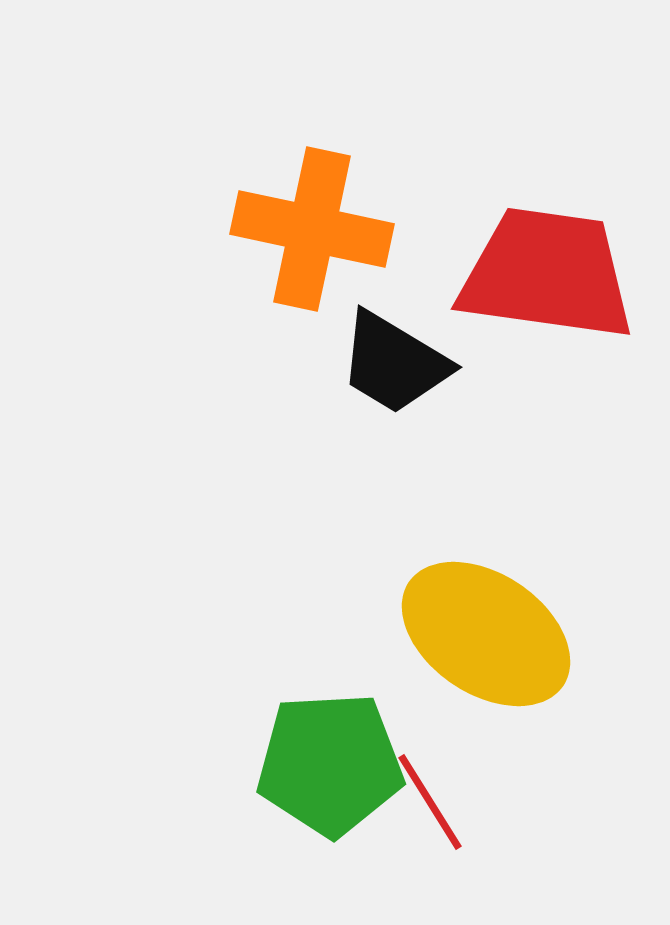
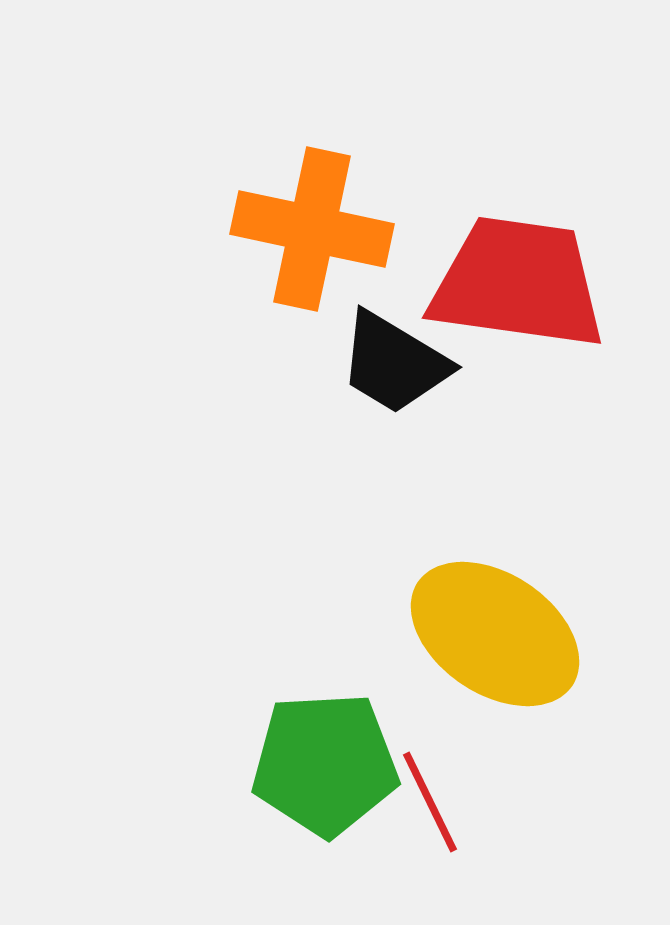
red trapezoid: moved 29 px left, 9 px down
yellow ellipse: moved 9 px right
green pentagon: moved 5 px left
red line: rotated 6 degrees clockwise
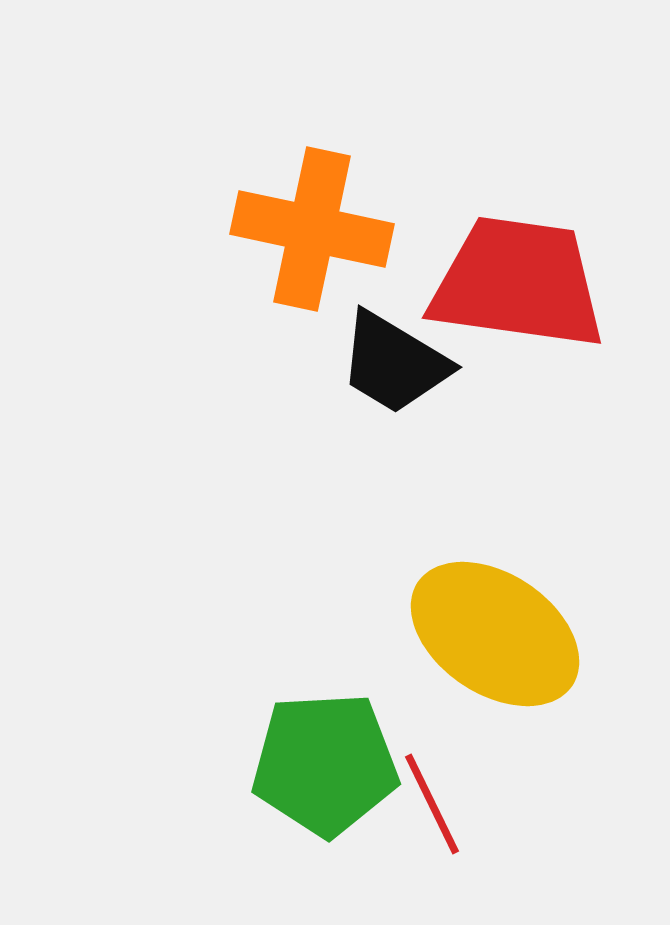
red line: moved 2 px right, 2 px down
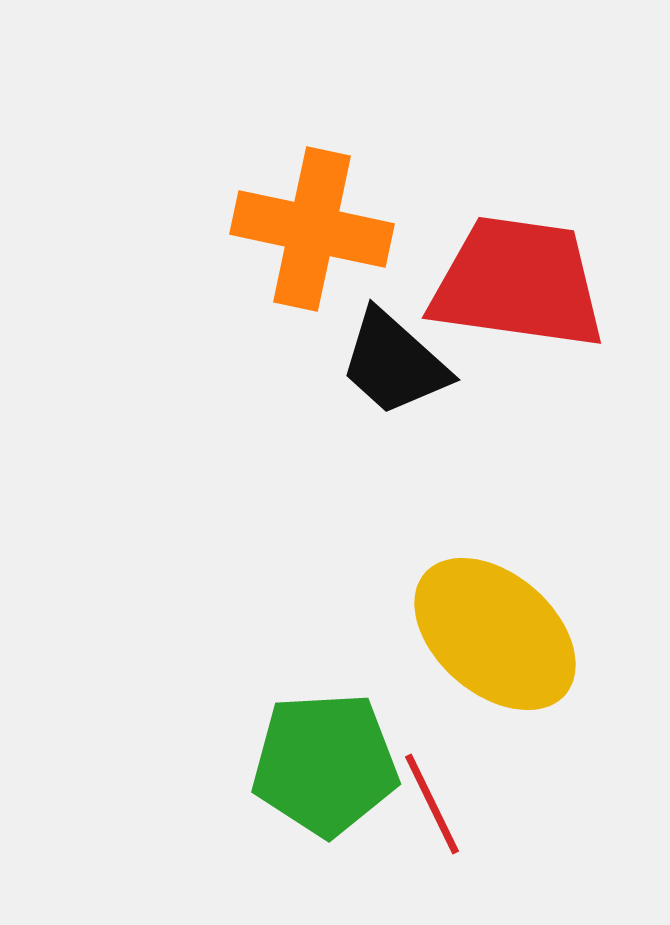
black trapezoid: rotated 11 degrees clockwise
yellow ellipse: rotated 7 degrees clockwise
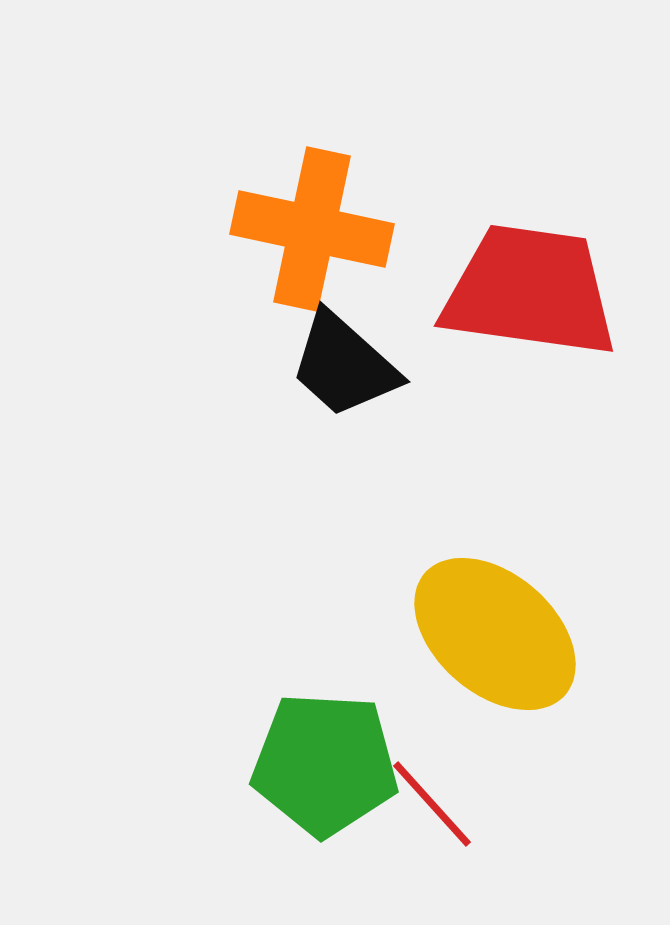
red trapezoid: moved 12 px right, 8 px down
black trapezoid: moved 50 px left, 2 px down
green pentagon: rotated 6 degrees clockwise
red line: rotated 16 degrees counterclockwise
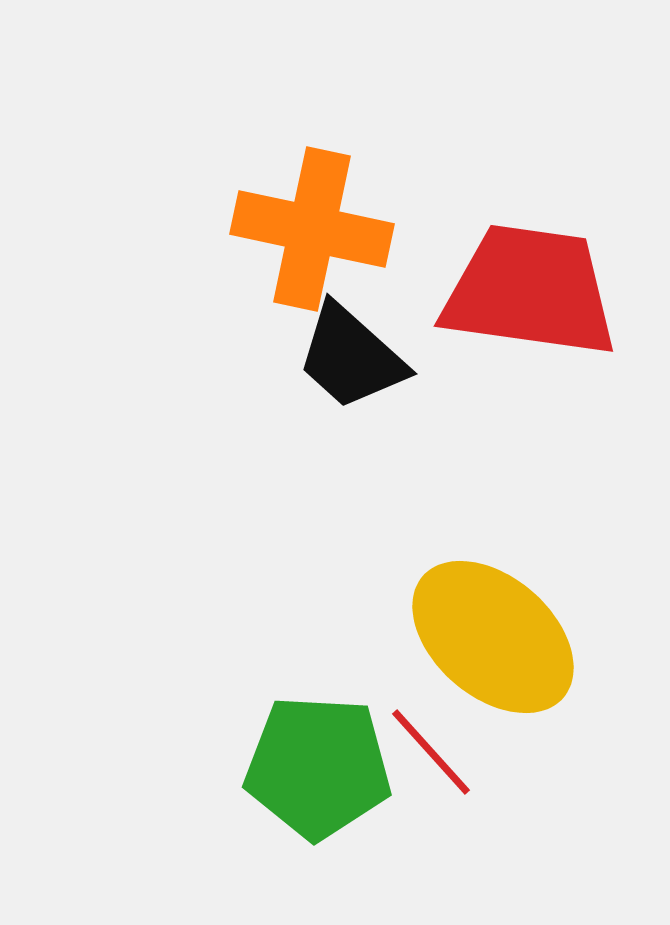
black trapezoid: moved 7 px right, 8 px up
yellow ellipse: moved 2 px left, 3 px down
green pentagon: moved 7 px left, 3 px down
red line: moved 1 px left, 52 px up
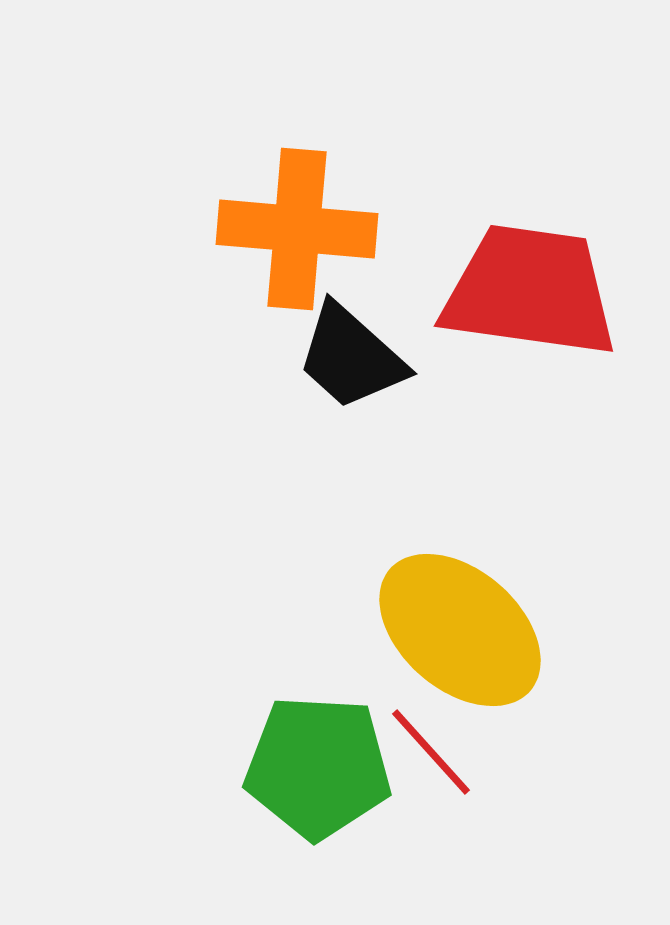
orange cross: moved 15 px left; rotated 7 degrees counterclockwise
yellow ellipse: moved 33 px left, 7 px up
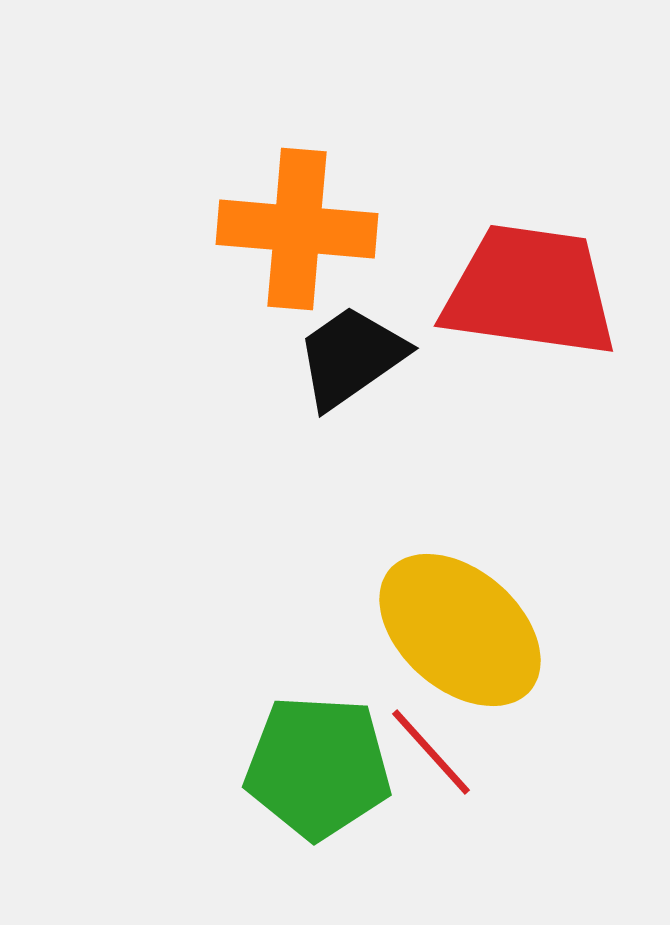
black trapezoid: rotated 103 degrees clockwise
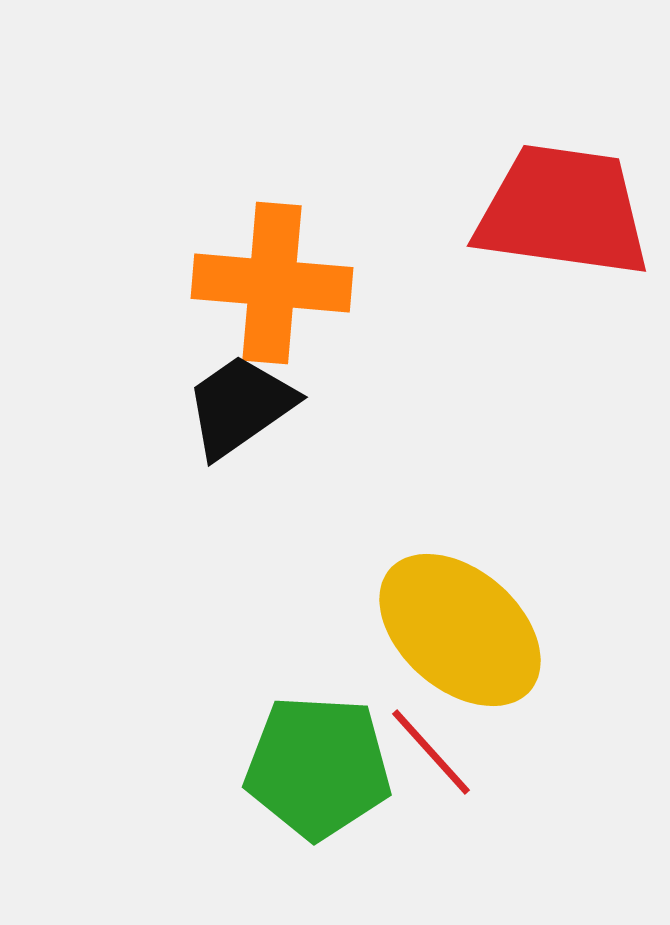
orange cross: moved 25 px left, 54 px down
red trapezoid: moved 33 px right, 80 px up
black trapezoid: moved 111 px left, 49 px down
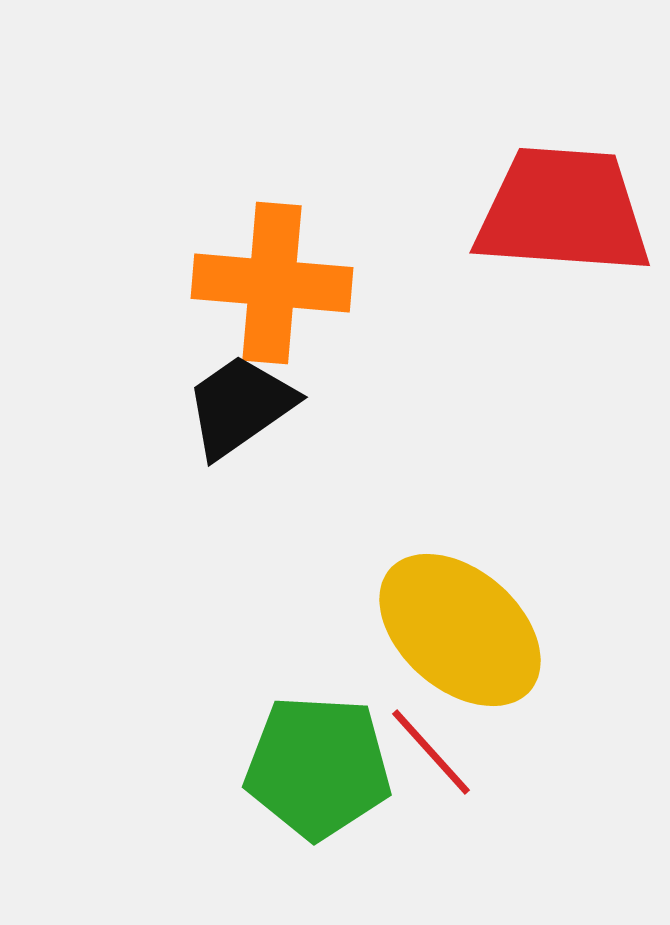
red trapezoid: rotated 4 degrees counterclockwise
